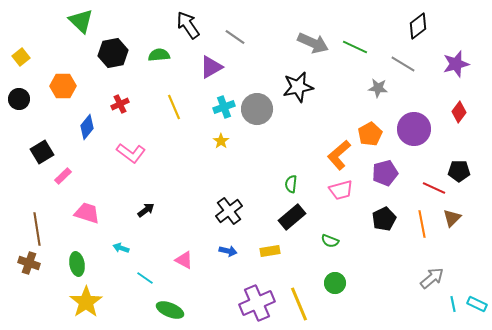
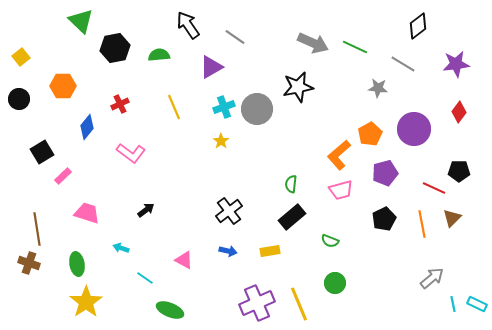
black hexagon at (113, 53): moved 2 px right, 5 px up
purple star at (456, 64): rotated 8 degrees clockwise
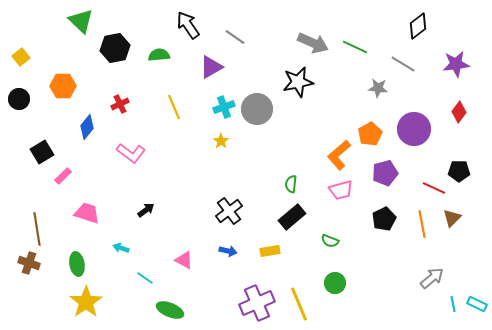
black star at (298, 87): moved 5 px up
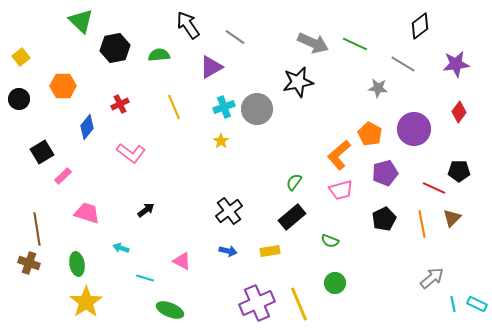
black diamond at (418, 26): moved 2 px right
green line at (355, 47): moved 3 px up
orange pentagon at (370, 134): rotated 15 degrees counterclockwise
green semicircle at (291, 184): moved 3 px right, 2 px up; rotated 30 degrees clockwise
pink triangle at (184, 260): moved 2 px left, 1 px down
cyan line at (145, 278): rotated 18 degrees counterclockwise
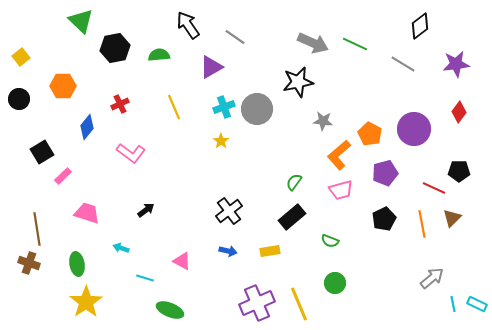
gray star at (378, 88): moved 55 px left, 33 px down
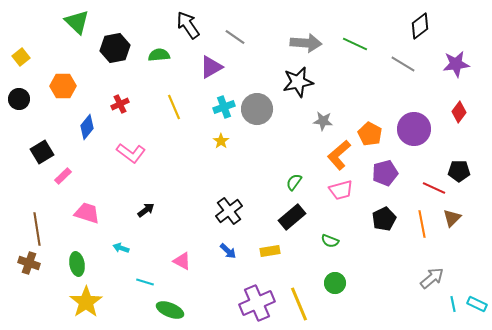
green triangle at (81, 21): moved 4 px left, 1 px down
gray arrow at (313, 43): moved 7 px left; rotated 20 degrees counterclockwise
blue arrow at (228, 251): rotated 30 degrees clockwise
cyan line at (145, 278): moved 4 px down
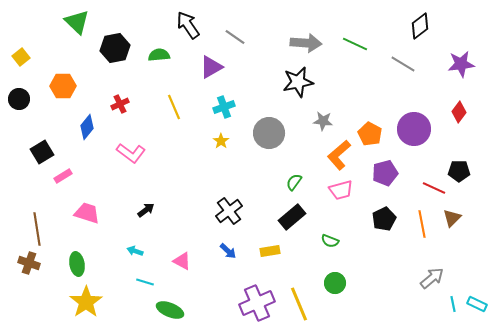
purple star at (456, 64): moved 5 px right
gray circle at (257, 109): moved 12 px right, 24 px down
pink rectangle at (63, 176): rotated 12 degrees clockwise
cyan arrow at (121, 248): moved 14 px right, 3 px down
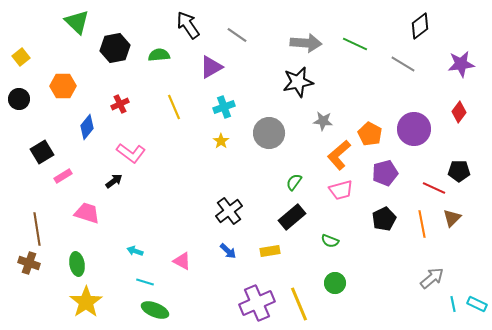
gray line at (235, 37): moved 2 px right, 2 px up
black arrow at (146, 210): moved 32 px left, 29 px up
green ellipse at (170, 310): moved 15 px left
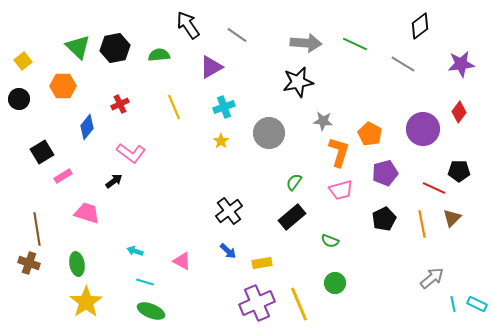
green triangle at (77, 22): moved 1 px right, 25 px down
yellow square at (21, 57): moved 2 px right, 4 px down
purple circle at (414, 129): moved 9 px right
orange L-shape at (339, 155): moved 3 px up; rotated 148 degrees clockwise
yellow rectangle at (270, 251): moved 8 px left, 12 px down
green ellipse at (155, 310): moved 4 px left, 1 px down
